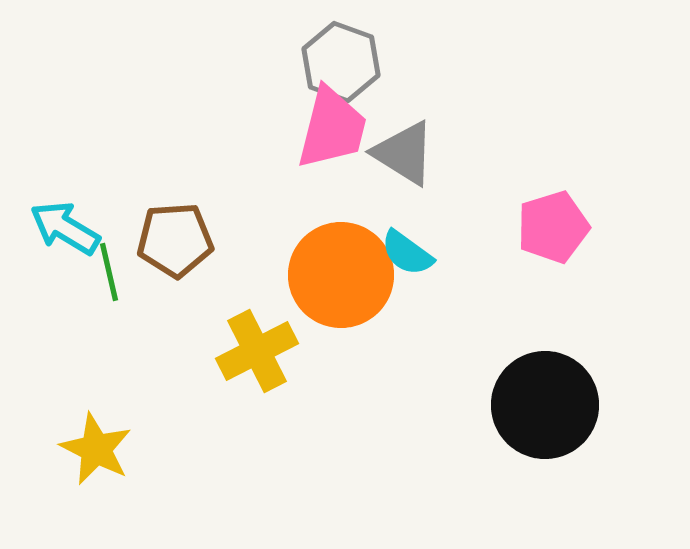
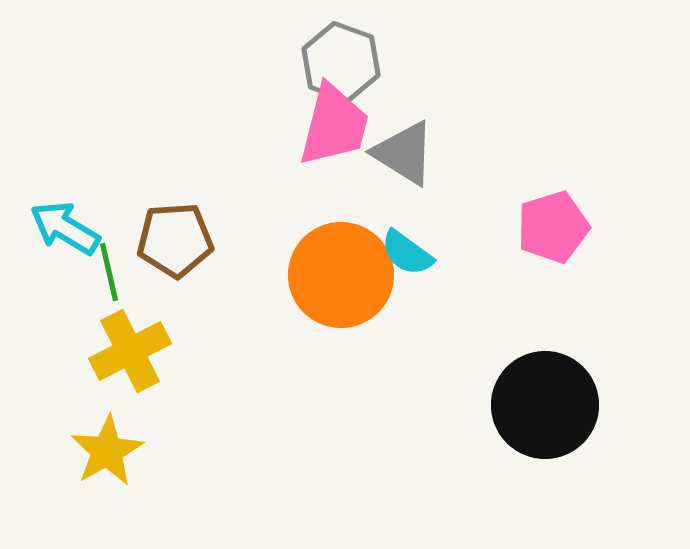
pink trapezoid: moved 2 px right, 3 px up
yellow cross: moved 127 px left
yellow star: moved 11 px right, 2 px down; rotated 16 degrees clockwise
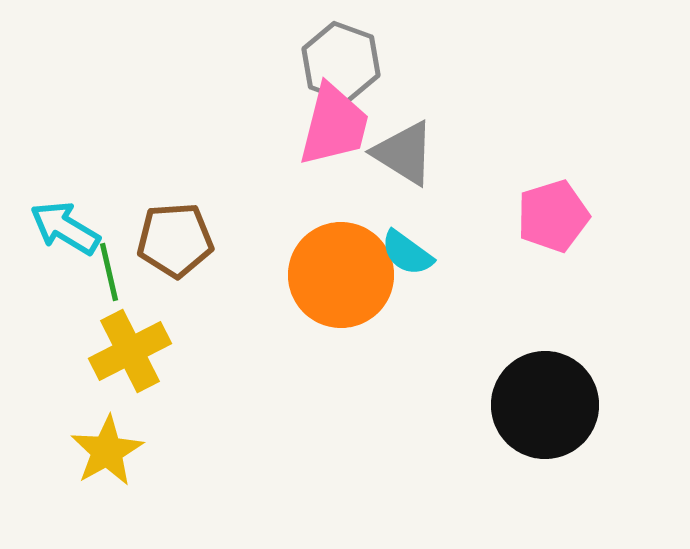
pink pentagon: moved 11 px up
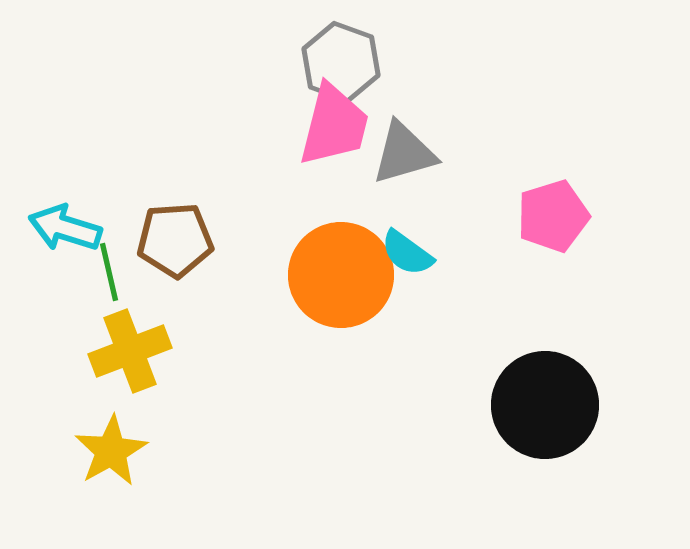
gray triangle: rotated 48 degrees counterclockwise
cyan arrow: rotated 14 degrees counterclockwise
yellow cross: rotated 6 degrees clockwise
yellow star: moved 4 px right
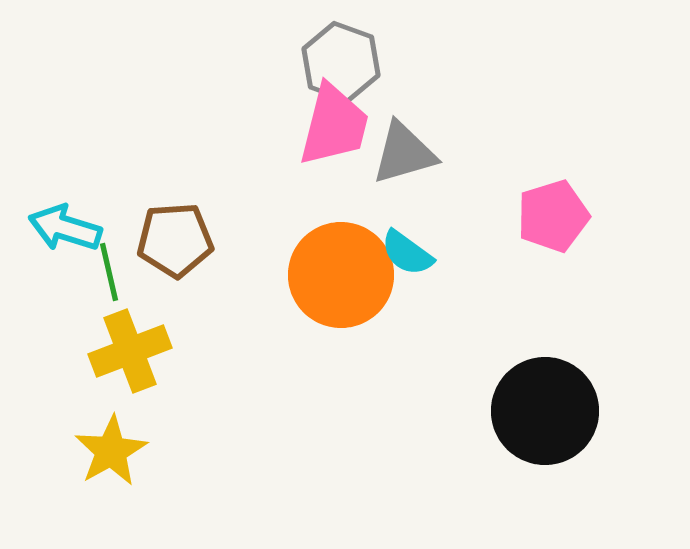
black circle: moved 6 px down
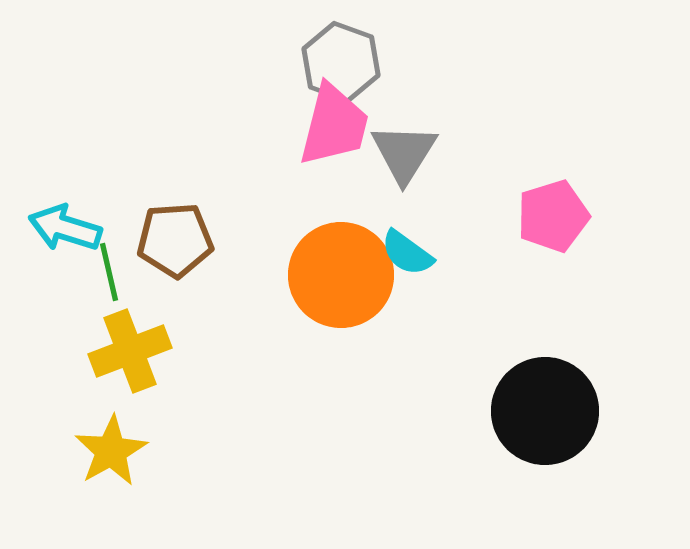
gray triangle: rotated 42 degrees counterclockwise
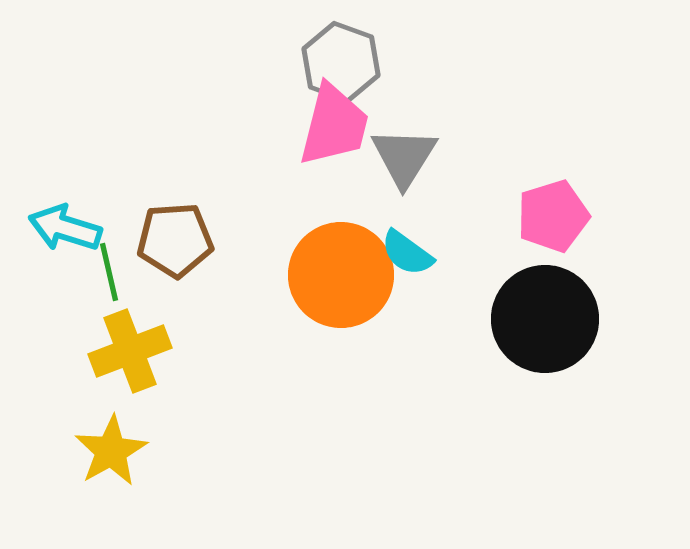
gray triangle: moved 4 px down
black circle: moved 92 px up
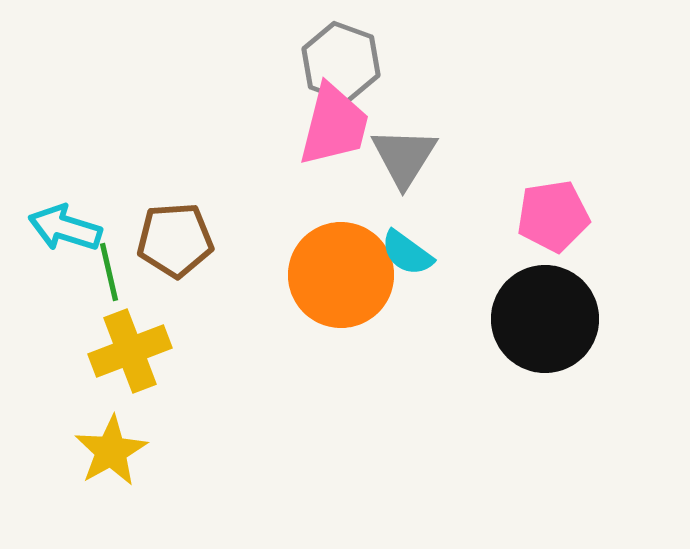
pink pentagon: rotated 8 degrees clockwise
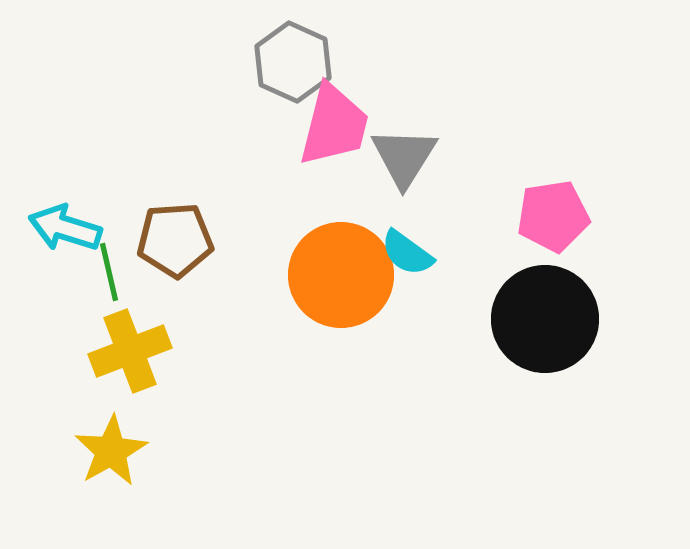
gray hexagon: moved 48 px left; rotated 4 degrees clockwise
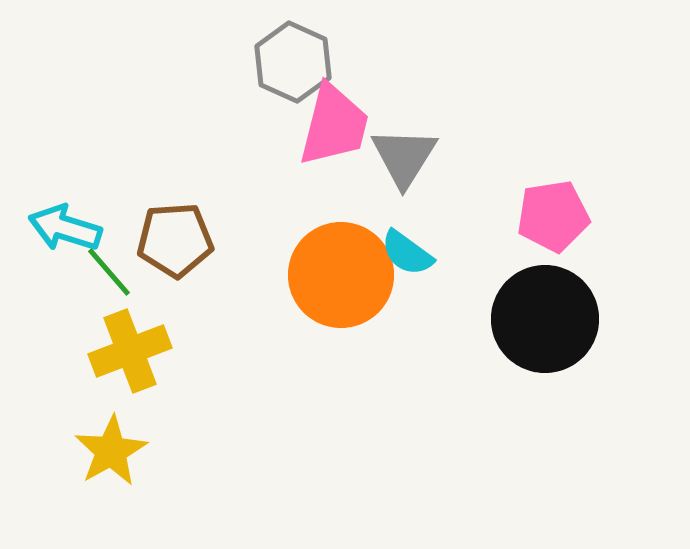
green line: rotated 28 degrees counterclockwise
